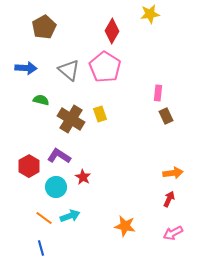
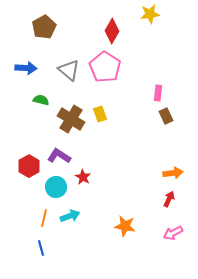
orange line: rotated 66 degrees clockwise
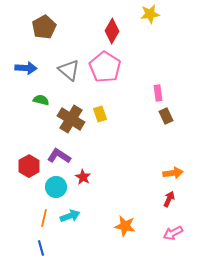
pink rectangle: rotated 14 degrees counterclockwise
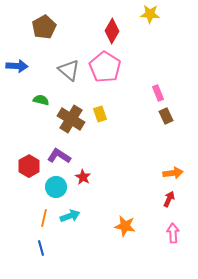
yellow star: rotated 12 degrees clockwise
blue arrow: moved 9 px left, 2 px up
pink rectangle: rotated 14 degrees counterclockwise
pink arrow: rotated 114 degrees clockwise
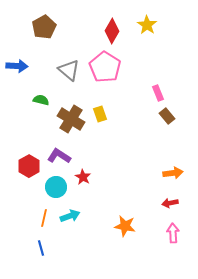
yellow star: moved 3 px left, 11 px down; rotated 30 degrees clockwise
brown rectangle: moved 1 px right; rotated 14 degrees counterclockwise
red arrow: moved 1 px right, 4 px down; rotated 126 degrees counterclockwise
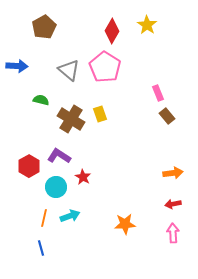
red arrow: moved 3 px right, 1 px down
orange star: moved 2 px up; rotated 15 degrees counterclockwise
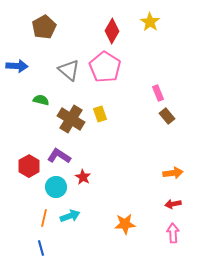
yellow star: moved 3 px right, 3 px up
